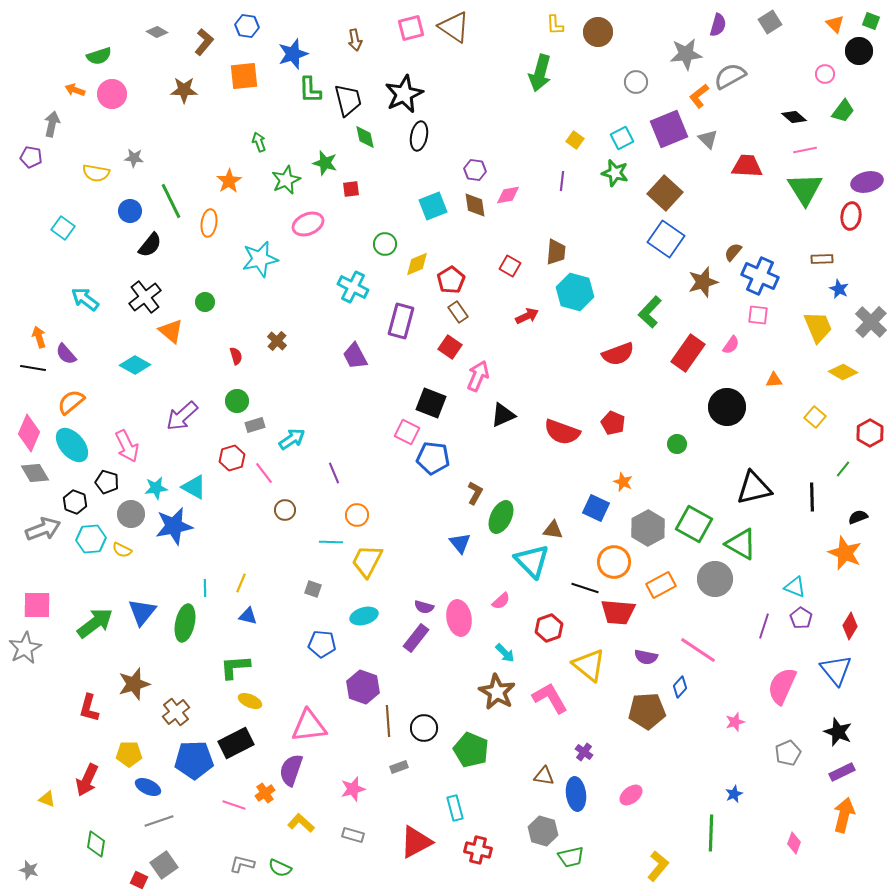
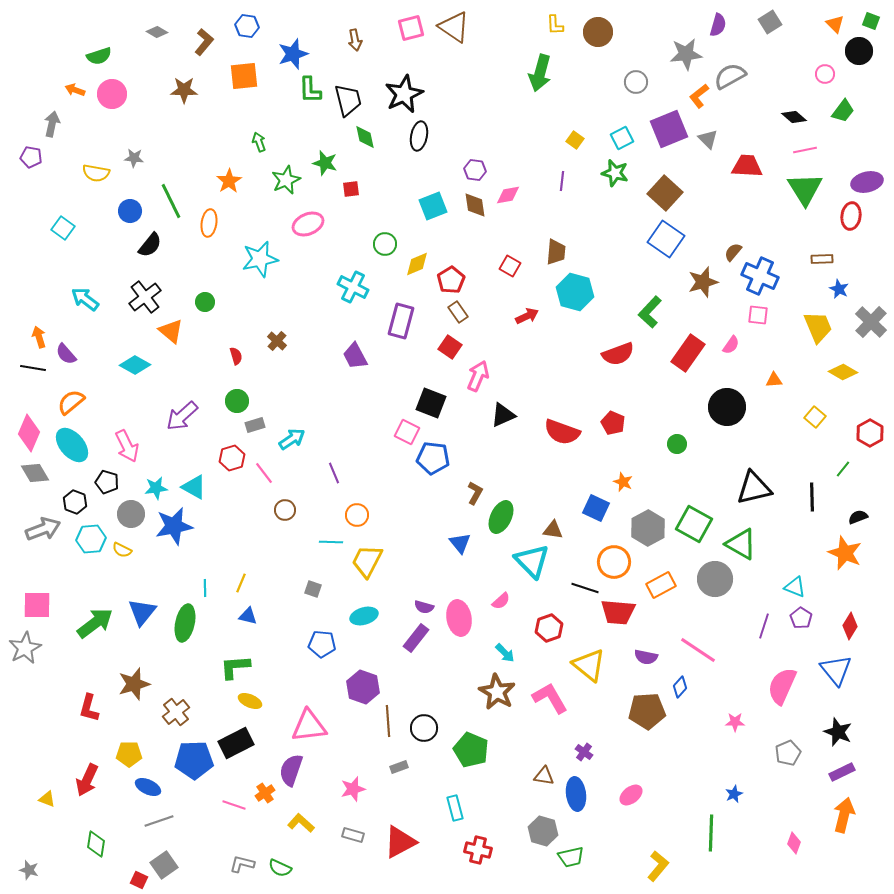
pink star at (735, 722): rotated 18 degrees clockwise
red triangle at (416, 842): moved 16 px left
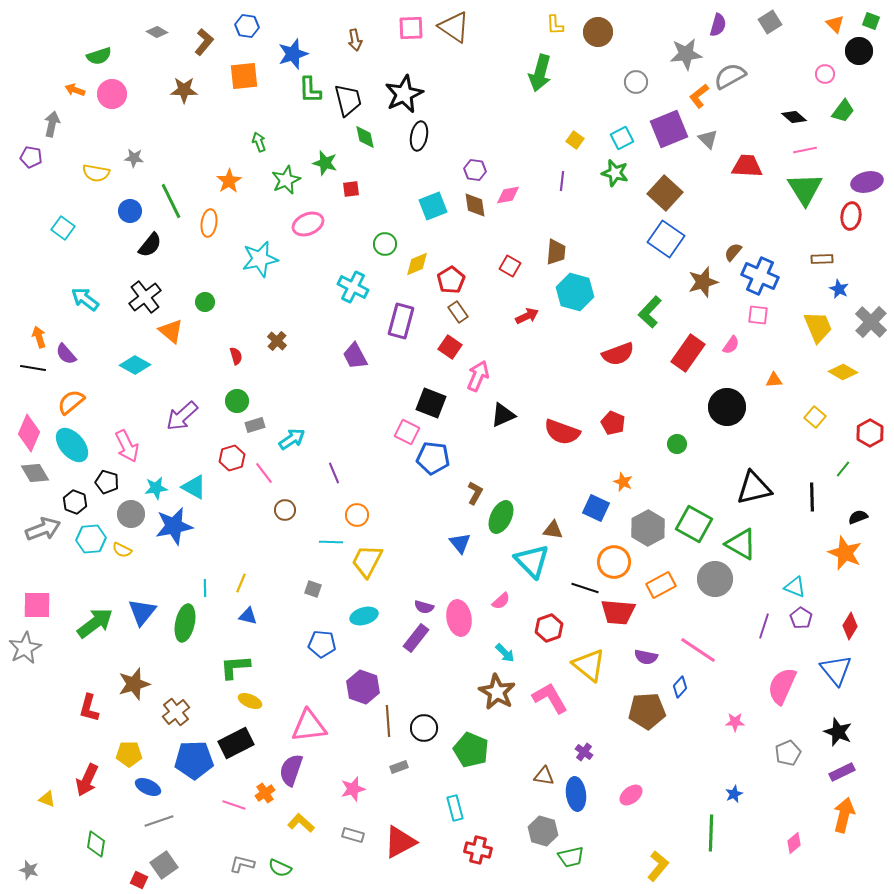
pink square at (411, 28): rotated 12 degrees clockwise
pink diamond at (794, 843): rotated 30 degrees clockwise
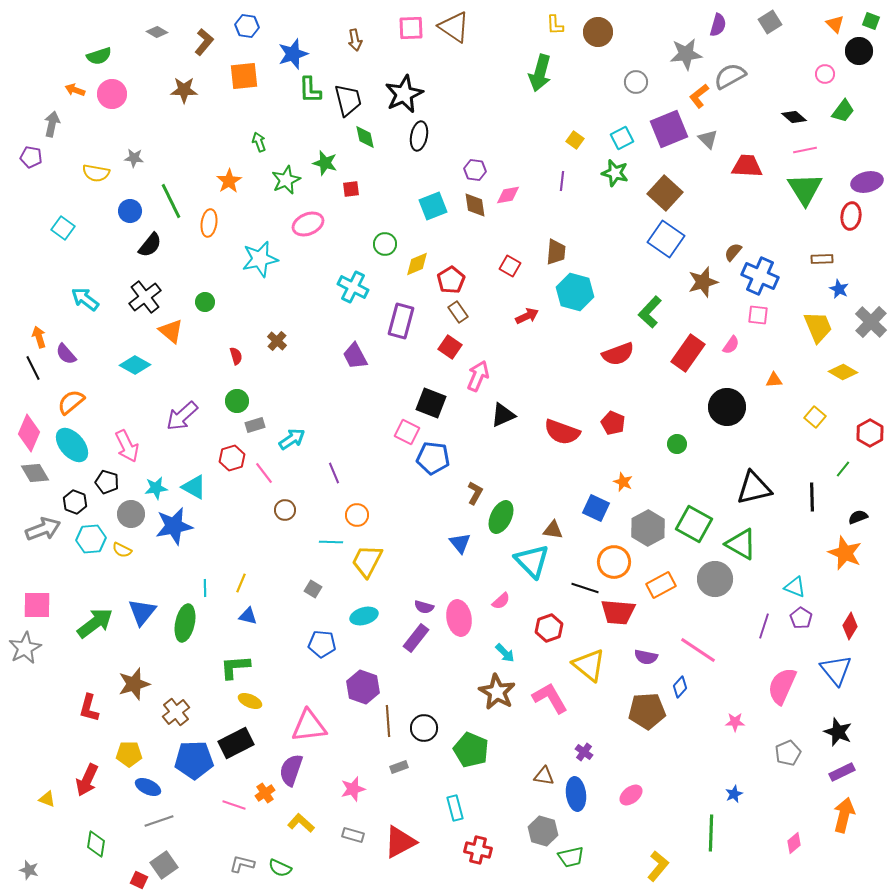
black line at (33, 368): rotated 55 degrees clockwise
gray square at (313, 589): rotated 12 degrees clockwise
